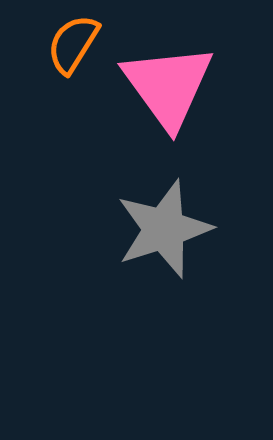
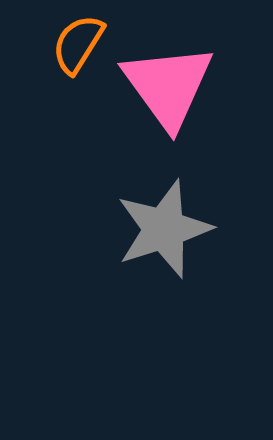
orange semicircle: moved 5 px right
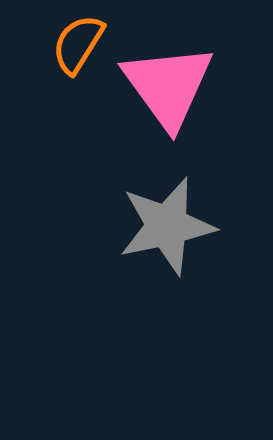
gray star: moved 3 px right, 3 px up; rotated 6 degrees clockwise
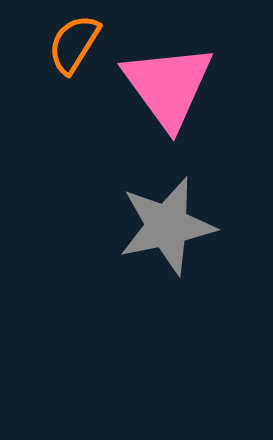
orange semicircle: moved 4 px left
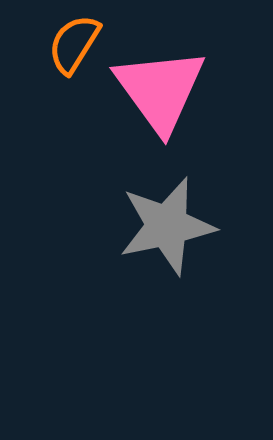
pink triangle: moved 8 px left, 4 px down
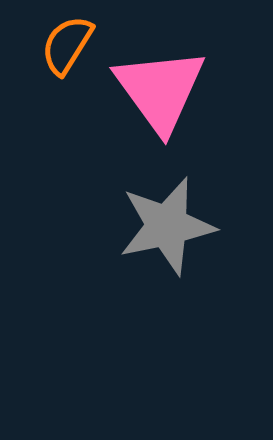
orange semicircle: moved 7 px left, 1 px down
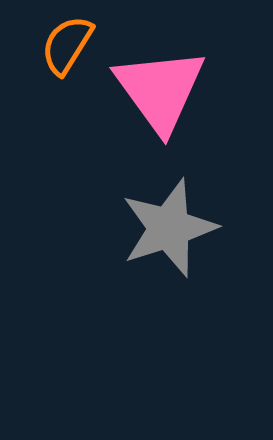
gray star: moved 2 px right, 2 px down; rotated 6 degrees counterclockwise
